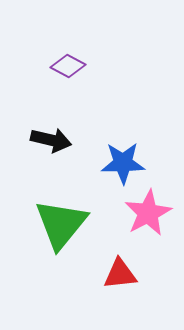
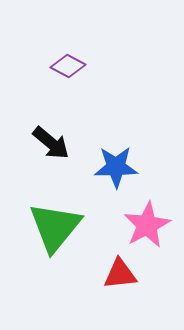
black arrow: moved 3 px down; rotated 27 degrees clockwise
blue star: moved 7 px left, 4 px down
pink star: moved 1 px left, 12 px down
green triangle: moved 6 px left, 3 px down
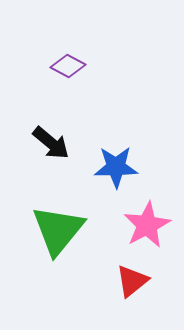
green triangle: moved 3 px right, 3 px down
red triangle: moved 12 px right, 7 px down; rotated 33 degrees counterclockwise
